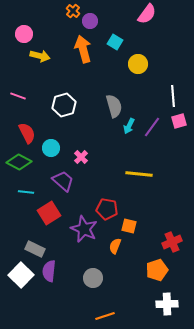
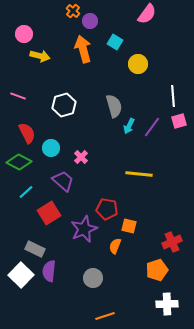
cyan line: rotated 49 degrees counterclockwise
purple star: rotated 24 degrees clockwise
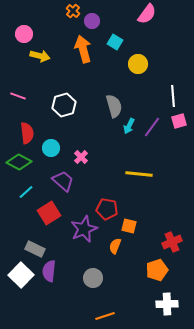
purple circle: moved 2 px right
red semicircle: rotated 20 degrees clockwise
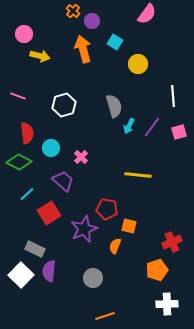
pink square: moved 11 px down
yellow line: moved 1 px left, 1 px down
cyan line: moved 1 px right, 2 px down
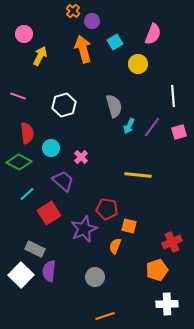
pink semicircle: moved 6 px right, 20 px down; rotated 15 degrees counterclockwise
cyan square: rotated 28 degrees clockwise
yellow arrow: rotated 78 degrees counterclockwise
gray circle: moved 2 px right, 1 px up
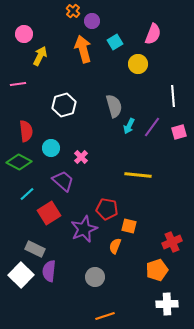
pink line: moved 12 px up; rotated 28 degrees counterclockwise
red semicircle: moved 1 px left, 2 px up
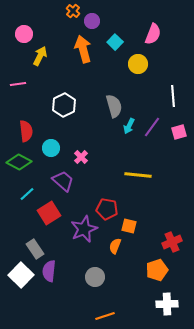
cyan square: rotated 14 degrees counterclockwise
white hexagon: rotated 10 degrees counterclockwise
gray rectangle: rotated 30 degrees clockwise
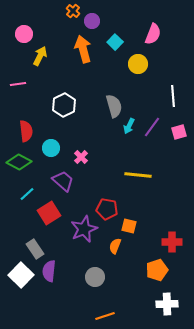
red cross: rotated 24 degrees clockwise
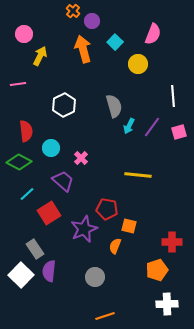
pink cross: moved 1 px down
